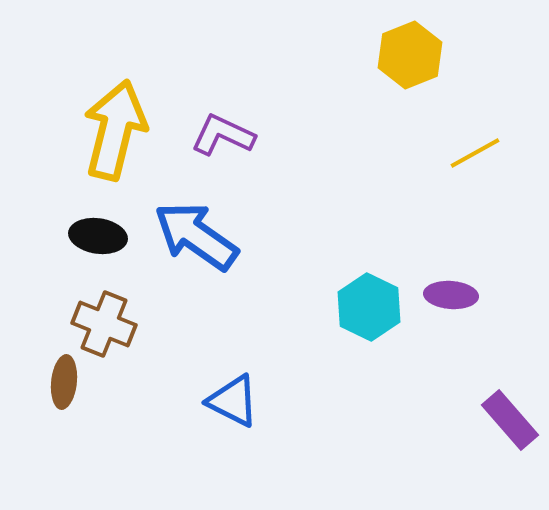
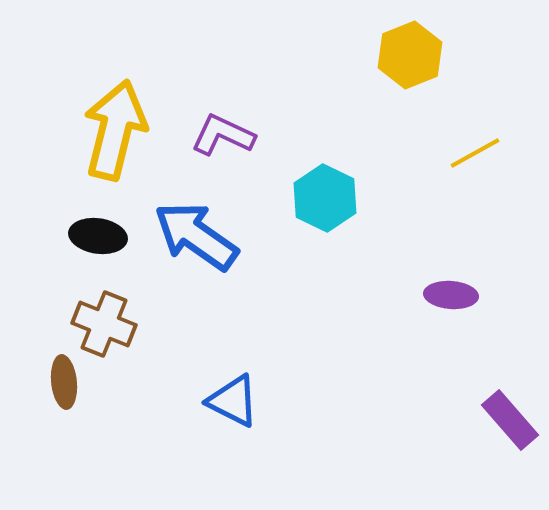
cyan hexagon: moved 44 px left, 109 px up
brown ellipse: rotated 12 degrees counterclockwise
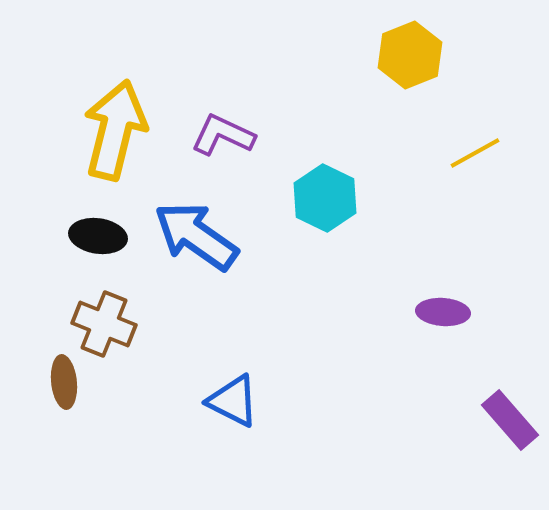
purple ellipse: moved 8 px left, 17 px down
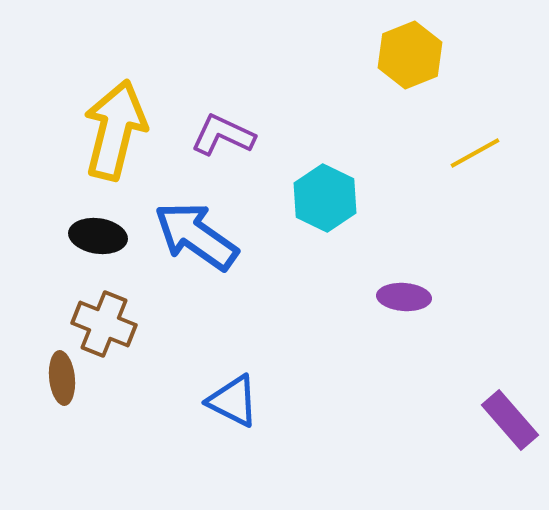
purple ellipse: moved 39 px left, 15 px up
brown ellipse: moved 2 px left, 4 px up
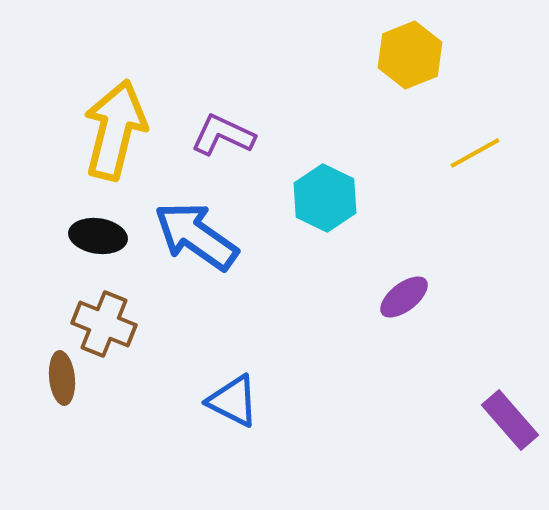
purple ellipse: rotated 42 degrees counterclockwise
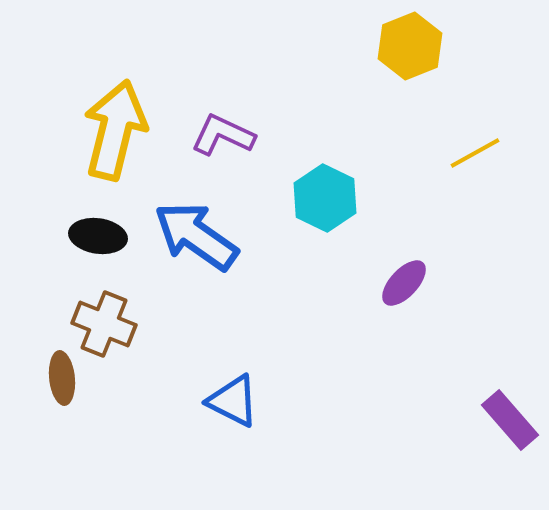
yellow hexagon: moved 9 px up
purple ellipse: moved 14 px up; rotated 9 degrees counterclockwise
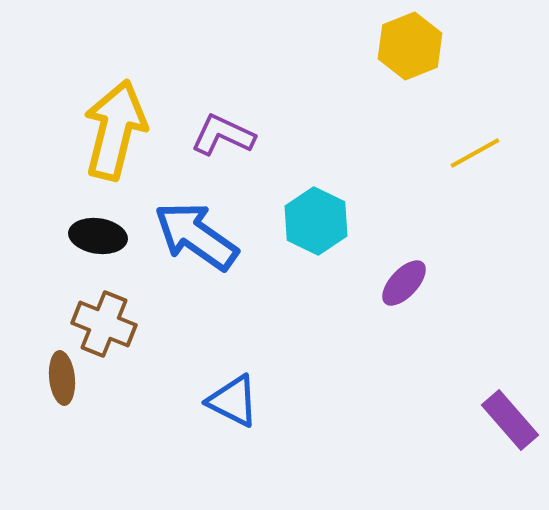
cyan hexagon: moved 9 px left, 23 px down
